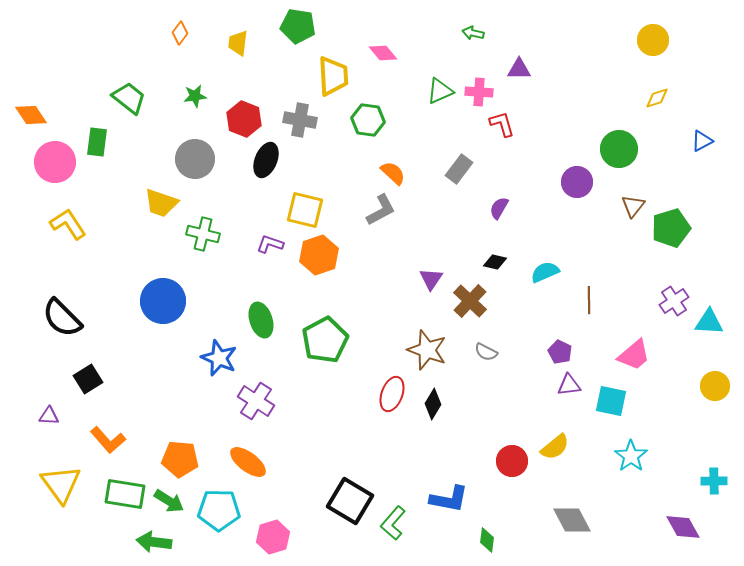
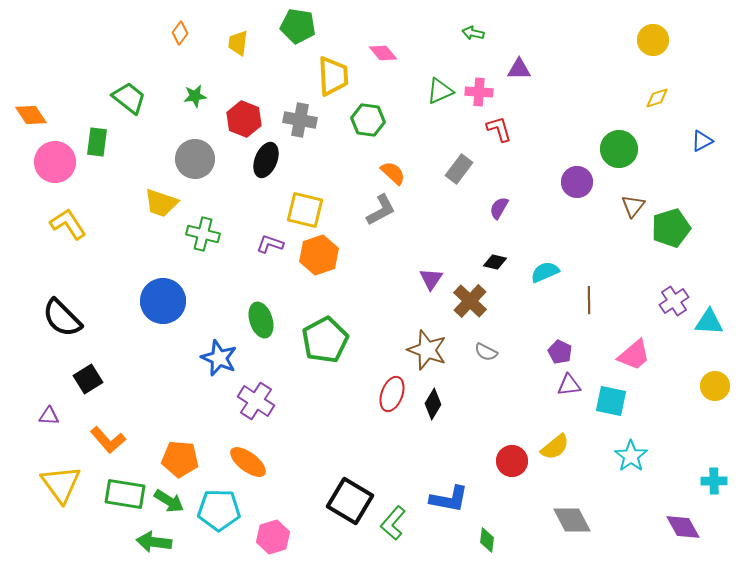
red L-shape at (502, 124): moved 3 px left, 5 px down
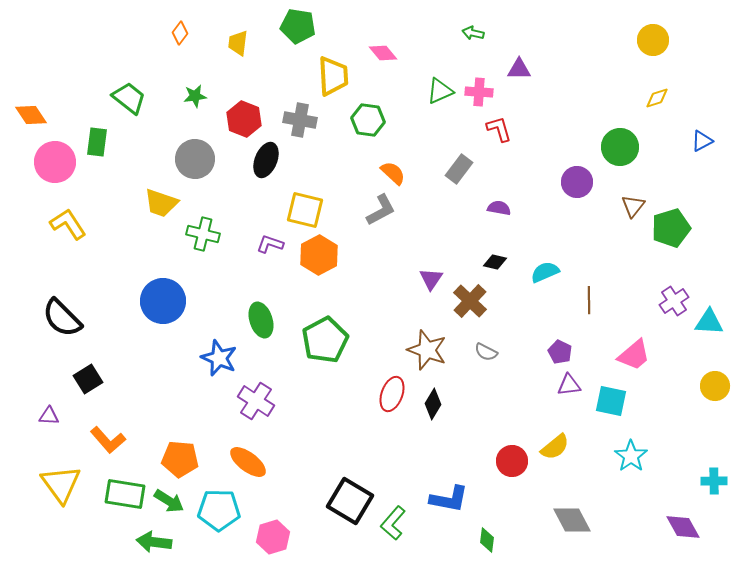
green circle at (619, 149): moved 1 px right, 2 px up
purple semicircle at (499, 208): rotated 70 degrees clockwise
orange hexagon at (319, 255): rotated 9 degrees counterclockwise
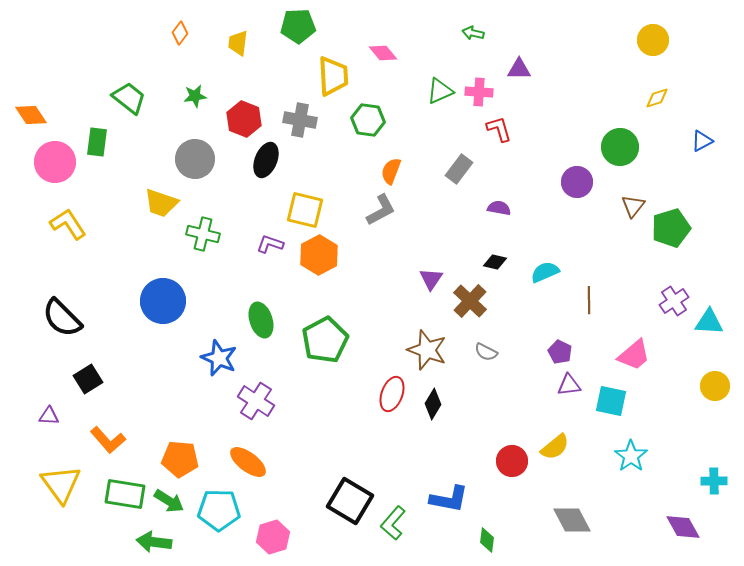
green pentagon at (298, 26): rotated 12 degrees counterclockwise
orange semicircle at (393, 173): moved 2 px left, 2 px up; rotated 112 degrees counterclockwise
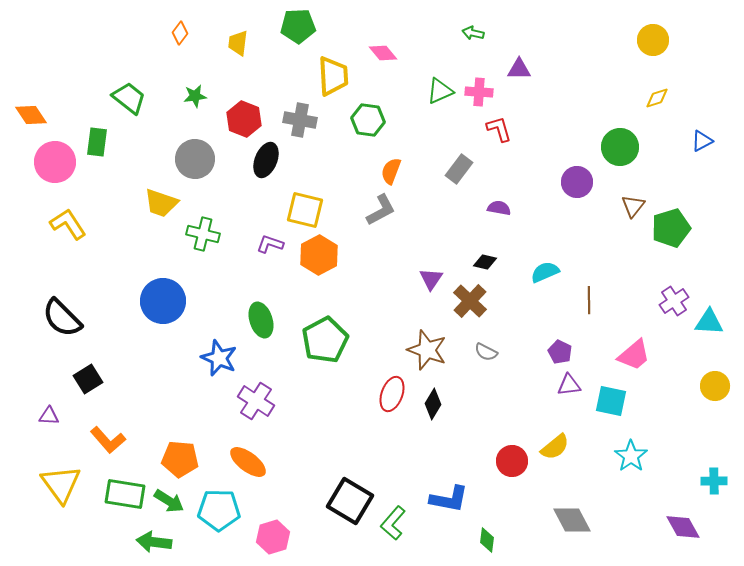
black diamond at (495, 262): moved 10 px left
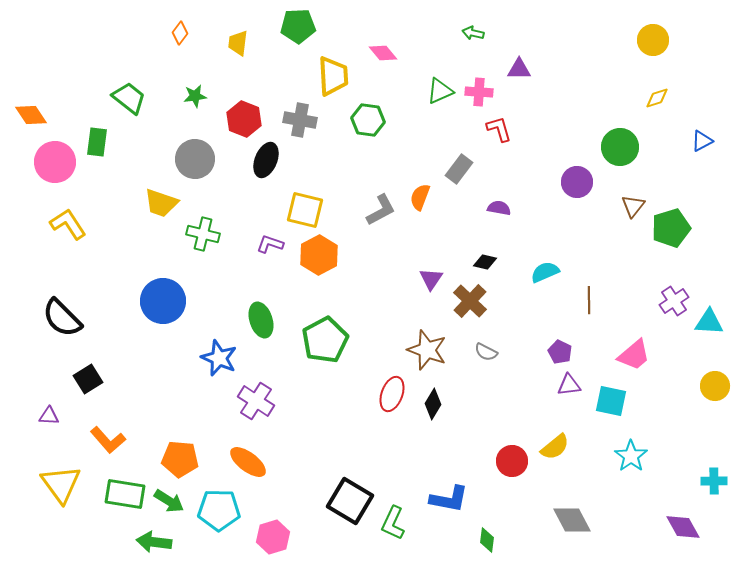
orange semicircle at (391, 171): moved 29 px right, 26 px down
green L-shape at (393, 523): rotated 16 degrees counterclockwise
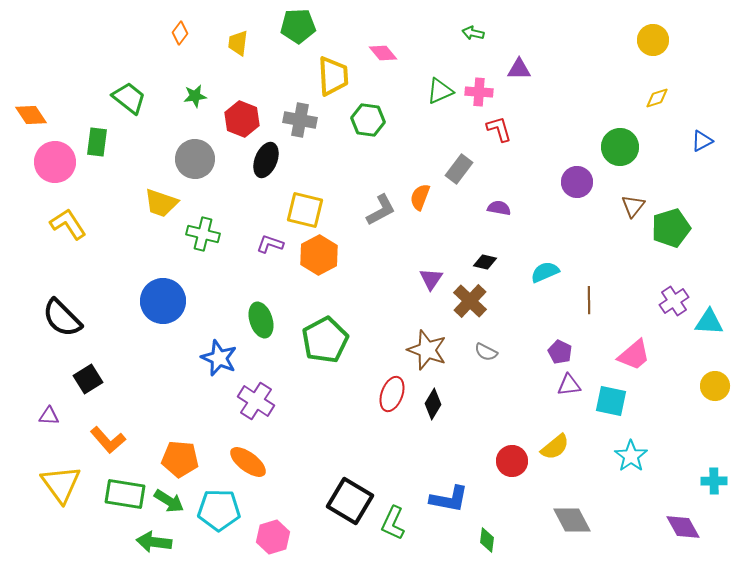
red hexagon at (244, 119): moved 2 px left
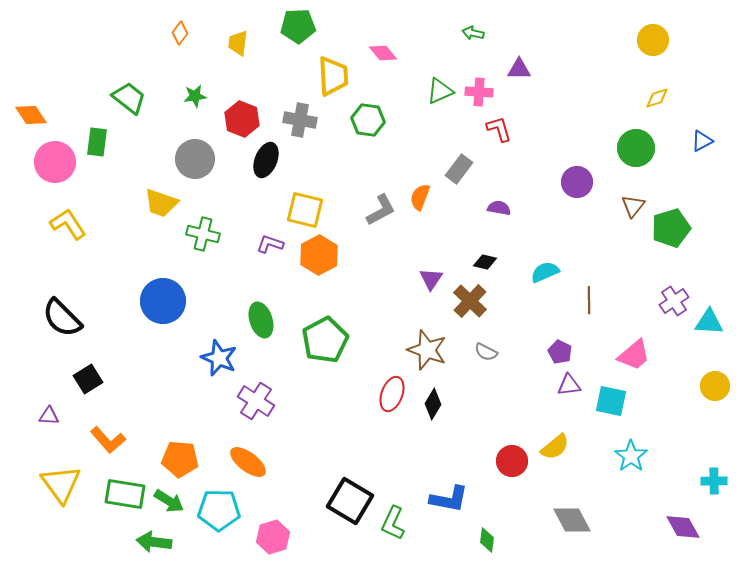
green circle at (620, 147): moved 16 px right, 1 px down
